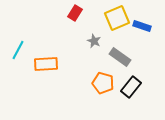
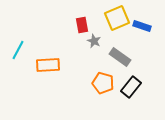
red rectangle: moved 7 px right, 12 px down; rotated 42 degrees counterclockwise
orange rectangle: moved 2 px right, 1 px down
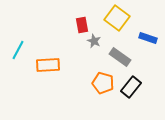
yellow square: rotated 30 degrees counterclockwise
blue rectangle: moved 6 px right, 12 px down
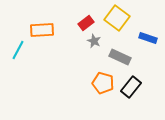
red rectangle: moved 4 px right, 2 px up; rotated 63 degrees clockwise
gray rectangle: rotated 10 degrees counterclockwise
orange rectangle: moved 6 px left, 35 px up
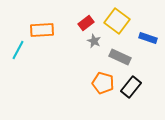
yellow square: moved 3 px down
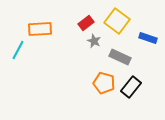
orange rectangle: moved 2 px left, 1 px up
orange pentagon: moved 1 px right
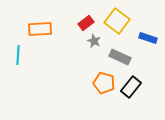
cyan line: moved 5 px down; rotated 24 degrees counterclockwise
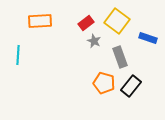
orange rectangle: moved 8 px up
gray rectangle: rotated 45 degrees clockwise
black rectangle: moved 1 px up
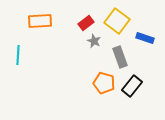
blue rectangle: moved 3 px left
black rectangle: moved 1 px right
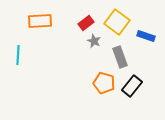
yellow square: moved 1 px down
blue rectangle: moved 1 px right, 2 px up
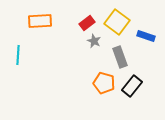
red rectangle: moved 1 px right
